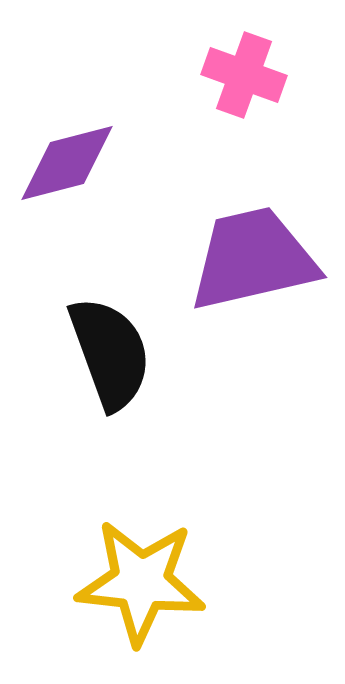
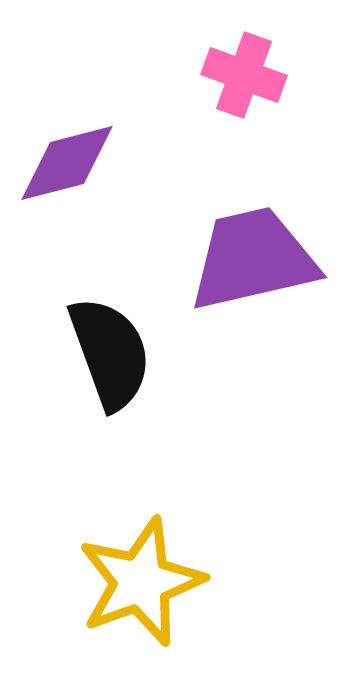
yellow star: rotated 26 degrees counterclockwise
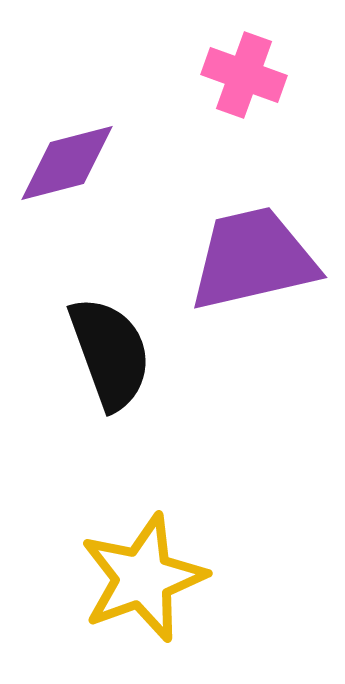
yellow star: moved 2 px right, 4 px up
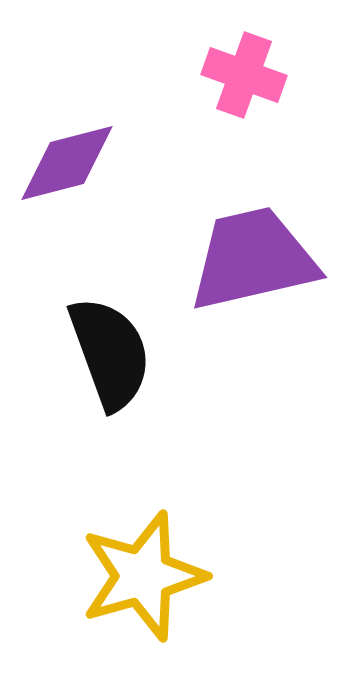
yellow star: moved 2 px up; rotated 4 degrees clockwise
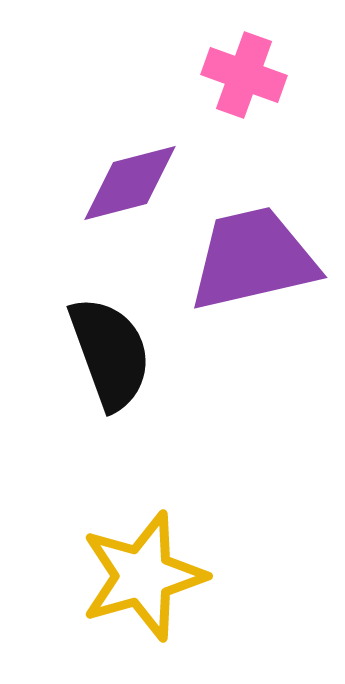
purple diamond: moved 63 px right, 20 px down
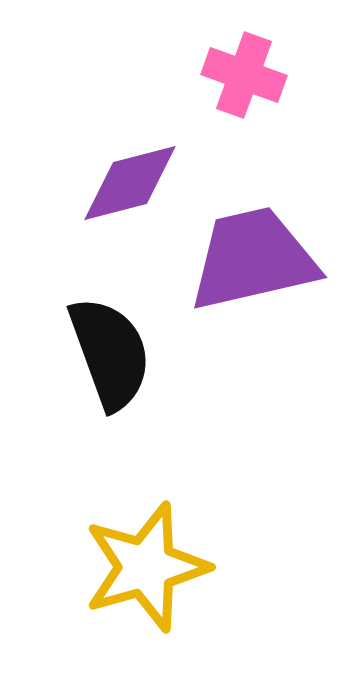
yellow star: moved 3 px right, 9 px up
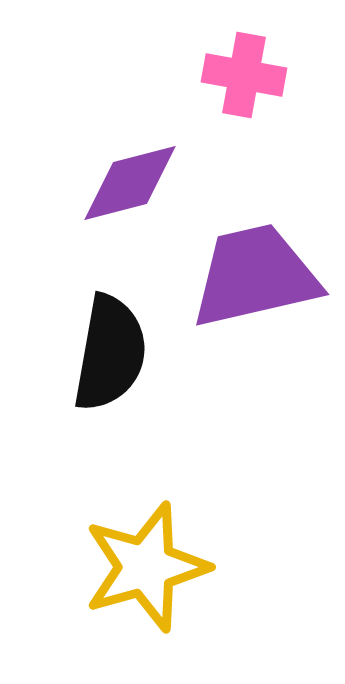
pink cross: rotated 10 degrees counterclockwise
purple trapezoid: moved 2 px right, 17 px down
black semicircle: rotated 30 degrees clockwise
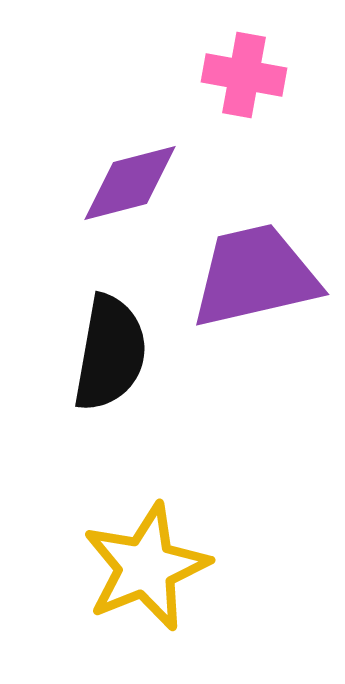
yellow star: rotated 6 degrees counterclockwise
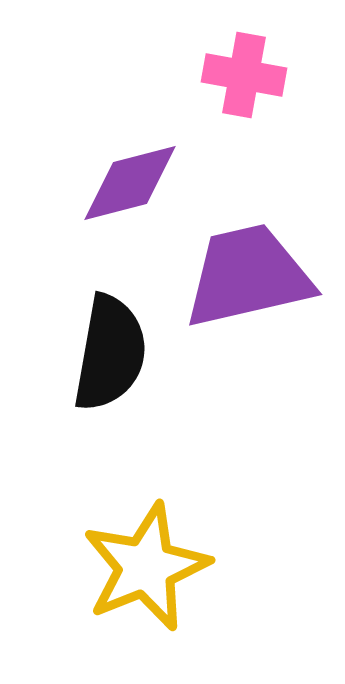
purple trapezoid: moved 7 px left
